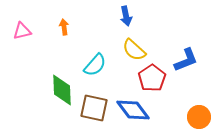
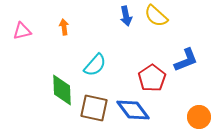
yellow semicircle: moved 22 px right, 34 px up
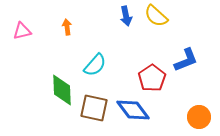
orange arrow: moved 3 px right
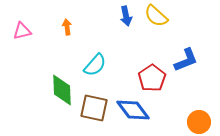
orange circle: moved 5 px down
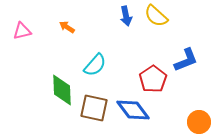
orange arrow: rotated 49 degrees counterclockwise
red pentagon: moved 1 px right, 1 px down
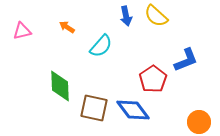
cyan semicircle: moved 6 px right, 19 px up
green diamond: moved 2 px left, 4 px up
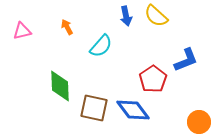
orange arrow: rotated 28 degrees clockwise
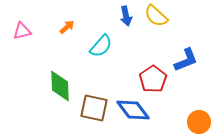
orange arrow: rotated 77 degrees clockwise
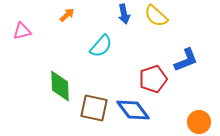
blue arrow: moved 2 px left, 2 px up
orange arrow: moved 12 px up
red pentagon: rotated 16 degrees clockwise
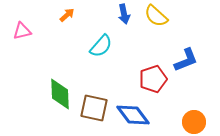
green diamond: moved 8 px down
blue diamond: moved 5 px down
orange circle: moved 5 px left
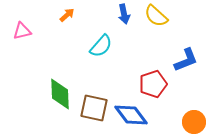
red pentagon: moved 5 px down
blue diamond: moved 2 px left
